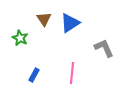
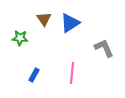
green star: rotated 21 degrees counterclockwise
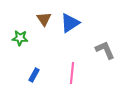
gray L-shape: moved 1 px right, 2 px down
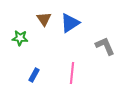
gray L-shape: moved 4 px up
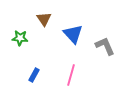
blue triangle: moved 3 px right, 11 px down; rotated 40 degrees counterclockwise
pink line: moved 1 px left, 2 px down; rotated 10 degrees clockwise
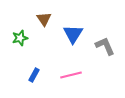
blue triangle: rotated 15 degrees clockwise
green star: rotated 21 degrees counterclockwise
pink line: rotated 60 degrees clockwise
